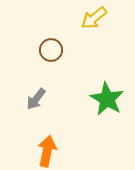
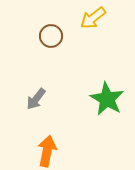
yellow arrow: moved 1 px left
brown circle: moved 14 px up
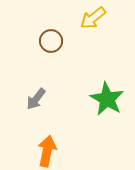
brown circle: moved 5 px down
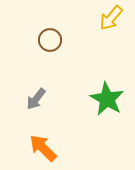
yellow arrow: moved 18 px right; rotated 12 degrees counterclockwise
brown circle: moved 1 px left, 1 px up
orange arrow: moved 4 px left, 3 px up; rotated 56 degrees counterclockwise
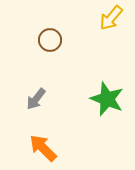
green star: rotated 8 degrees counterclockwise
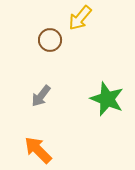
yellow arrow: moved 31 px left
gray arrow: moved 5 px right, 3 px up
orange arrow: moved 5 px left, 2 px down
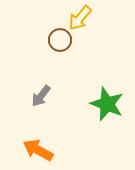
brown circle: moved 10 px right
green star: moved 5 px down
orange arrow: rotated 16 degrees counterclockwise
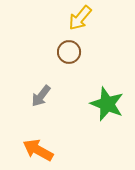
brown circle: moved 9 px right, 12 px down
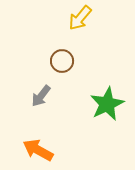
brown circle: moved 7 px left, 9 px down
green star: rotated 24 degrees clockwise
